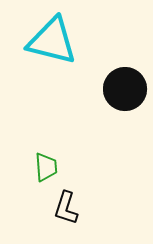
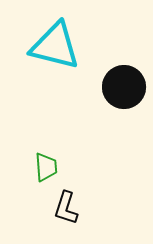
cyan triangle: moved 3 px right, 5 px down
black circle: moved 1 px left, 2 px up
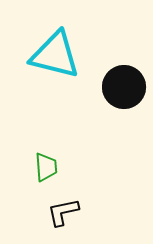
cyan triangle: moved 9 px down
black L-shape: moved 3 px left, 4 px down; rotated 60 degrees clockwise
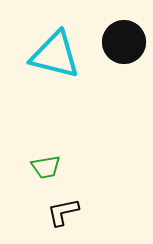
black circle: moved 45 px up
green trapezoid: rotated 84 degrees clockwise
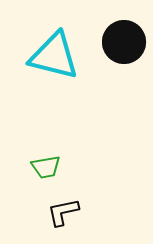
cyan triangle: moved 1 px left, 1 px down
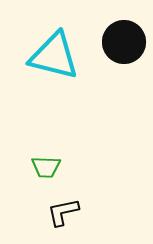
green trapezoid: rotated 12 degrees clockwise
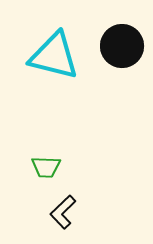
black circle: moved 2 px left, 4 px down
black L-shape: rotated 32 degrees counterclockwise
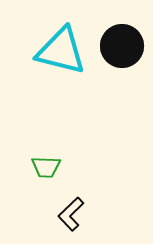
cyan triangle: moved 7 px right, 5 px up
black L-shape: moved 8 px right, 2 px down
